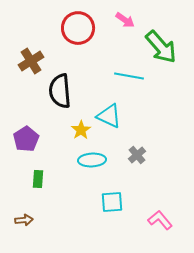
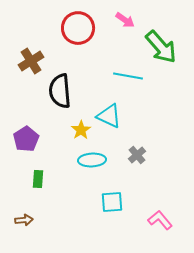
cyan line: moved 1 px left
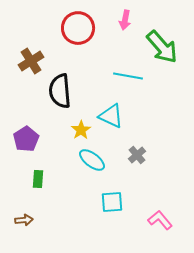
pink arrow: rotated 66 degrees clockwise
green arrow: moved 1 px right
cyan triangle: moved 2 px right
cyan ellipse: rotated 40 degrees clockwise
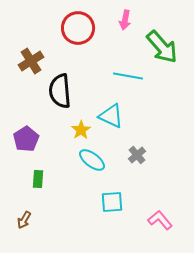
brown arrow: rotated 126 degrees clockwise
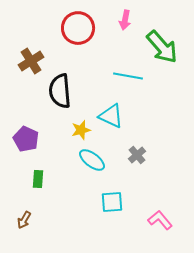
yellow star: rotated 18 degrees clockwise
purple pentagon: rotated 15 degrees counterclockwise
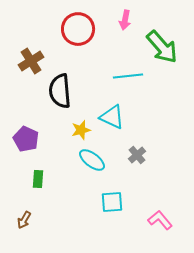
red circle: moved 1 px down
cyan line: rotated 16 degrees counterclockwise
cyan triangle: moved 1 px right, 1 px down
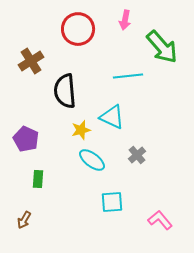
black semicircle: moved 5 px right
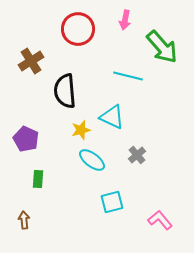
cyan line: rotated 20 degrees clockwise
cyan square: rotated 10 degrees counterclockwise
brown arrow: rotated 144 degrees clockwise
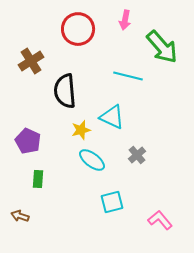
purple pentagon: moved 2 px right, 2 px down
brown arrow: moved 4 px left, 4 px up; rotated 66 degrees counterclockwise
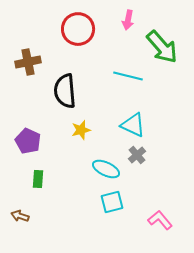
pink arrow: moved 3 px right
brown cross: moved 3 px left, 1 px down; rotated 20 degrees clockwise
cyan triangle: moved 21 px right, 8 px down
cyan ellipse: moved 14 px right, 9 px down; rotated 12 degrees counterclockwise
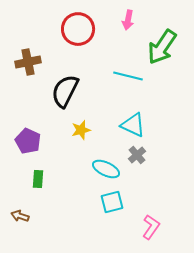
green arrow: rotated 75 degrees clockwise
black semicircle: rotated 32 degrees clockwise
pink L-shape: moved 9 px left, 7 px down; rotated 75 degrees clockwise
